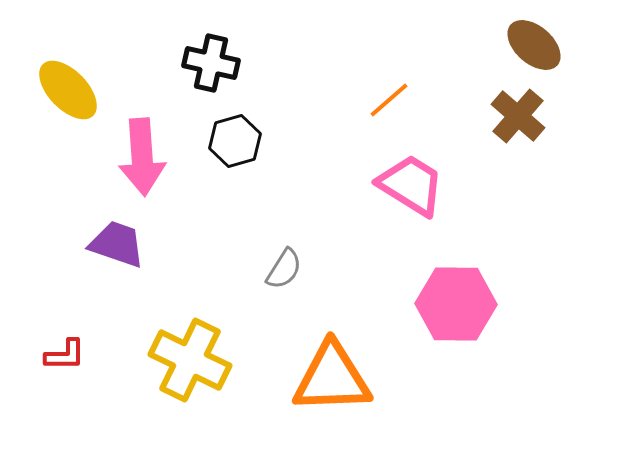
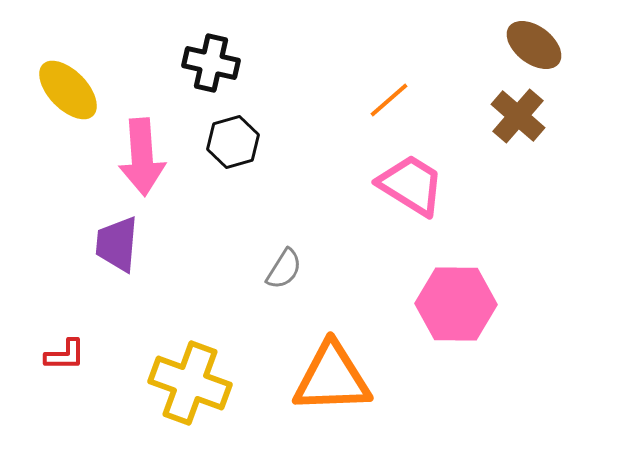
brown ellipse: rotated 4 degrees counterclockwise
black hexagon: moved 2 px left, 1 px down
purple trapezoid: rotated 104 degrees counterclockwise
yellow cross: moved 23 px down; rotated 6 degrees counterclockwise
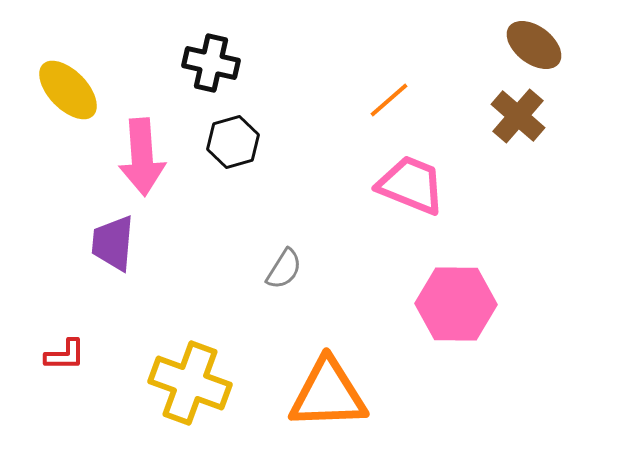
pink trapezoid: rotated 10 degrees counterclockwise
purple trapezoid: moved 4 px left, 1 px up
orange triangle: moved 4 px left, 16 px down
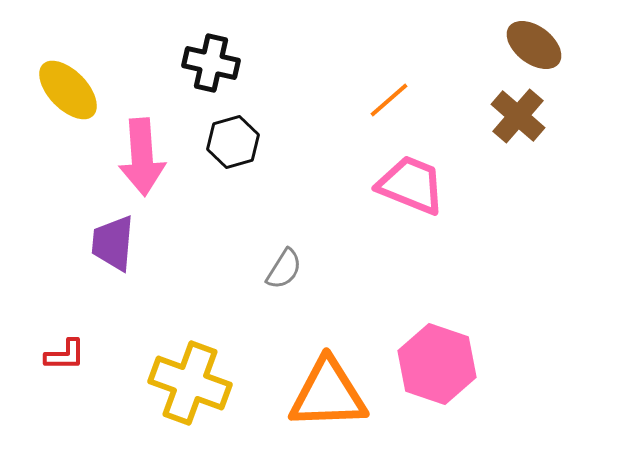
pink hexagon: moved 19 px left, 60 px down; rotated 18 degrees clockwise
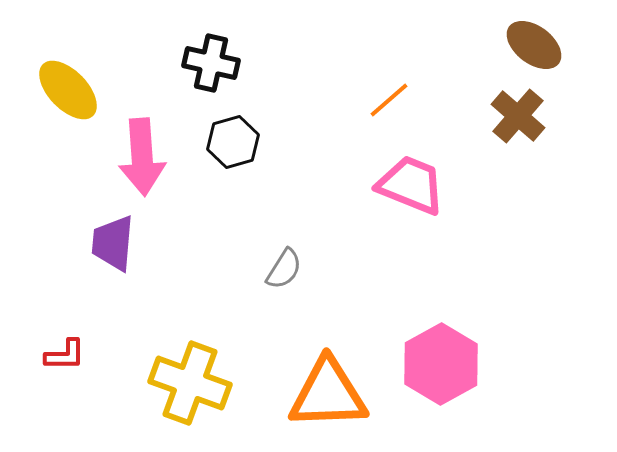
pink hexagon: moved 4 px right; rotated 12 degrees clockwise
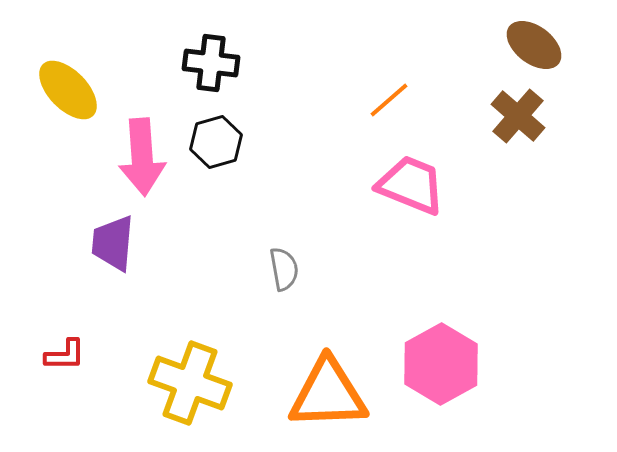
black cross: rotated 6 degrees counterclockwise
black hexagon: moved 17 px left
gray semicircle: rotated 42 degrees counterclockwise
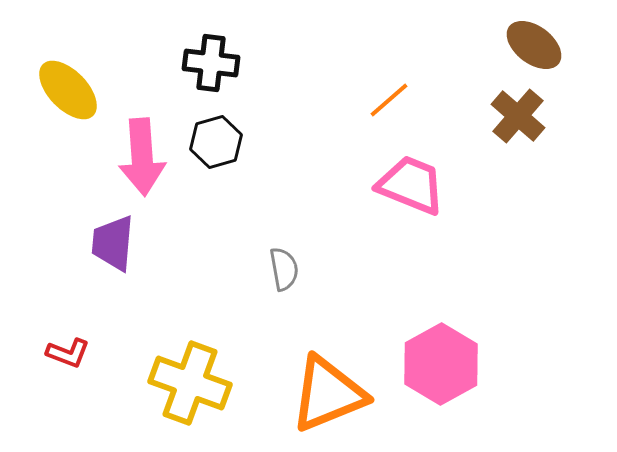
red L-shape: moved 3 px right, 2 px up; rotated 21 degrees clockwise
orange triangle: rotated 20 degrees counterclockwise
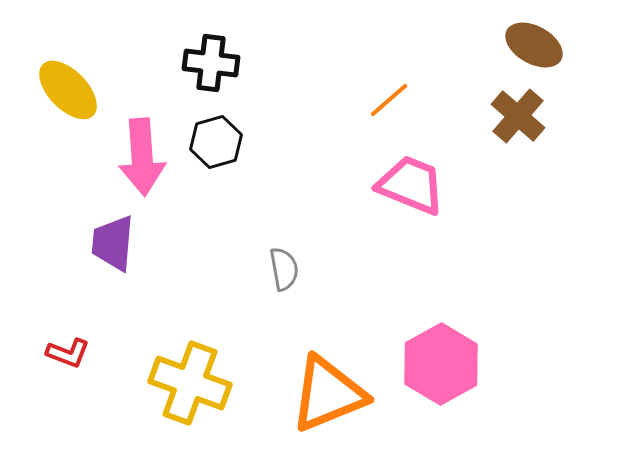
brown ellipse: rotated 8 degrees counterclockwise
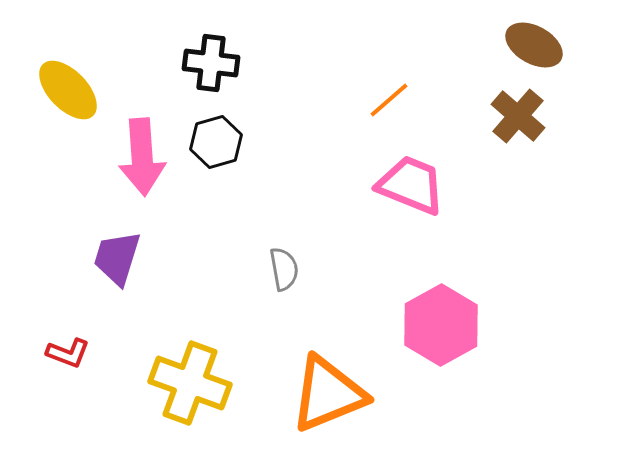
purple trapezoid: moved 4 px right, 15 px down; rotated 12 degrees clockwise
pink hexagon: moved 39 px up
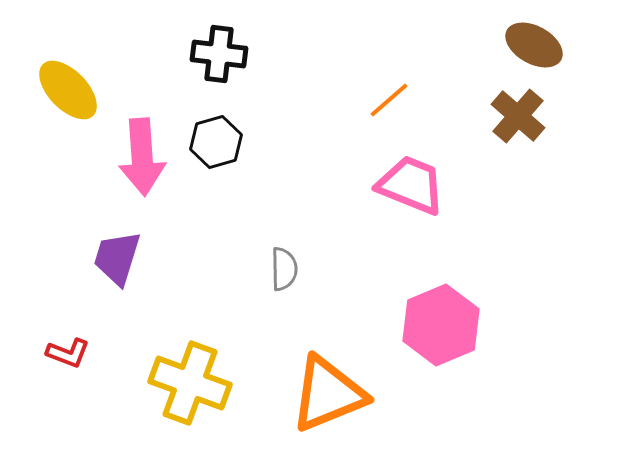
black cross: moved 8 px right, 9 px up
gray semicircle: rotated 9 degrees clockwise
pink hexagon: rotated 6 degrees clockwise
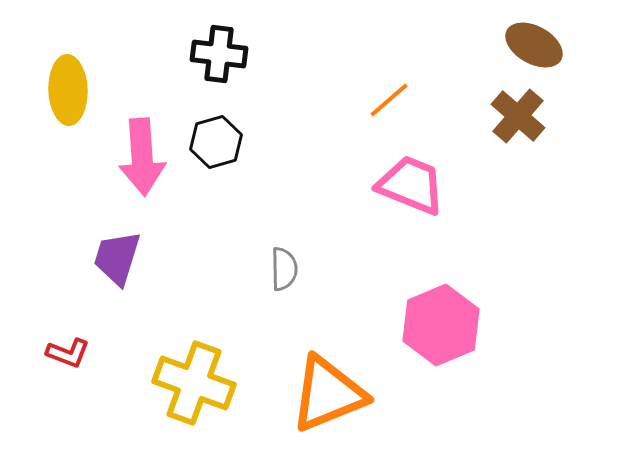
yellow ellipse: rotated 42 degrees clockwise
yellow cross: moved 4 px right
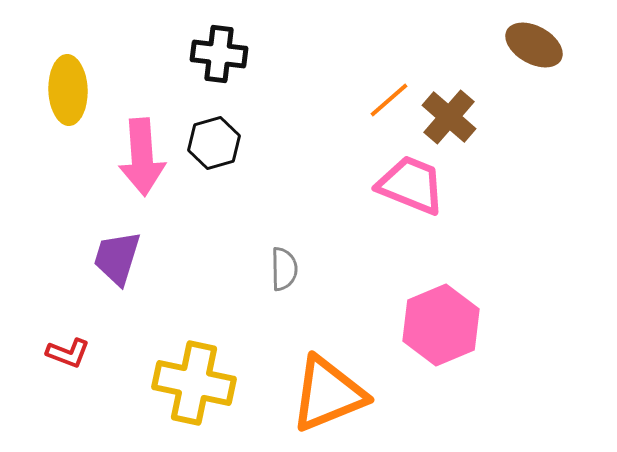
brown cross: moved 69 px left, 1 px down
black hexagon: moved 2 px left, 1 px down
yellow cross: rotated 8 degrees counterclockwise
